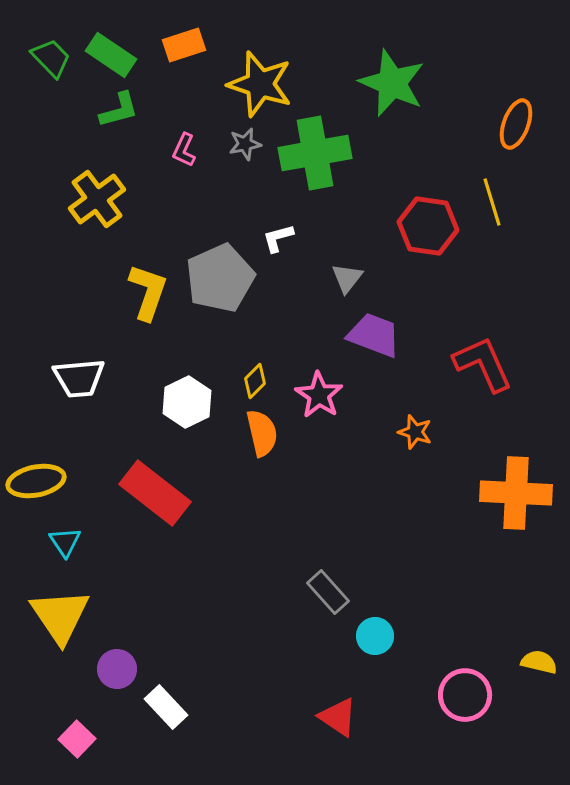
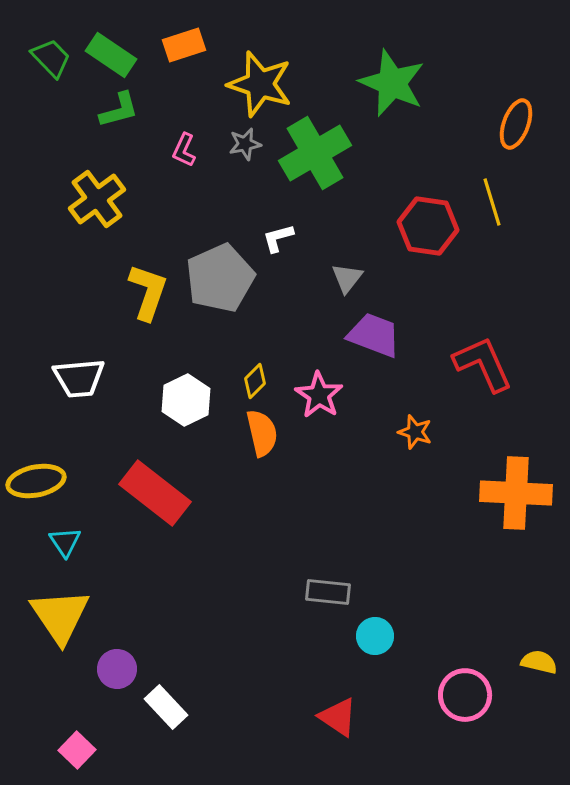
green cross: rotated 20 degrees counterclockwise
white hexagon: moved 1 px left, 2 px up
gray rectangle: rotated 42 degrees counterclockwise
pink square: moved 11 px down
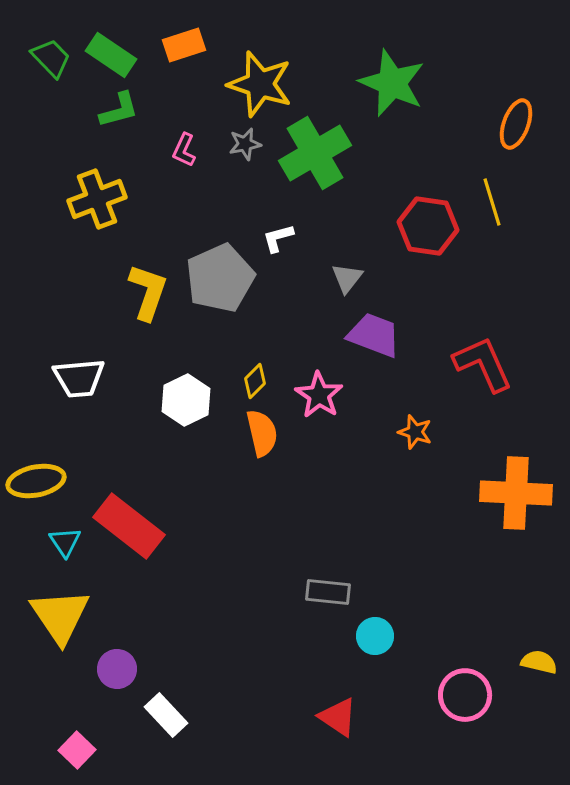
yellow cross: rotated 16 degrees clockwise
red rectangle: moved 26 px left, 33 px down
white rectangle: moved 8 px down
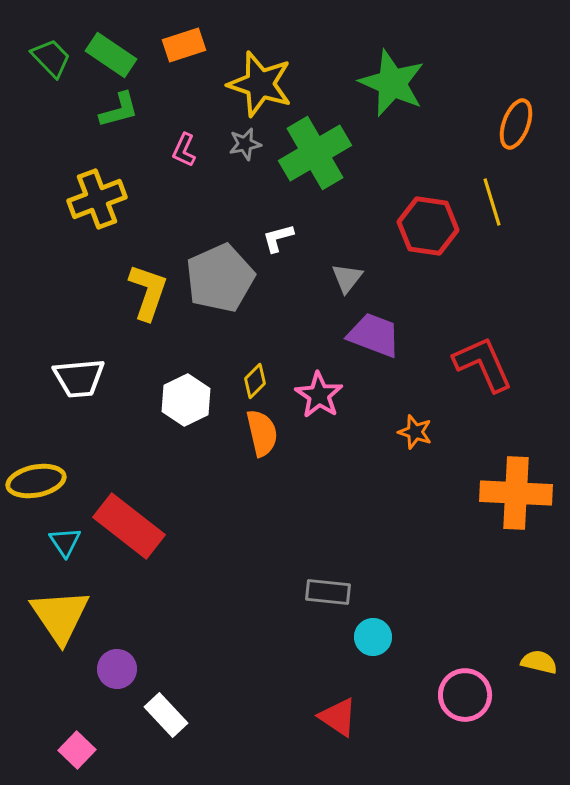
cyan circle: moved 2 px left, 1 px down
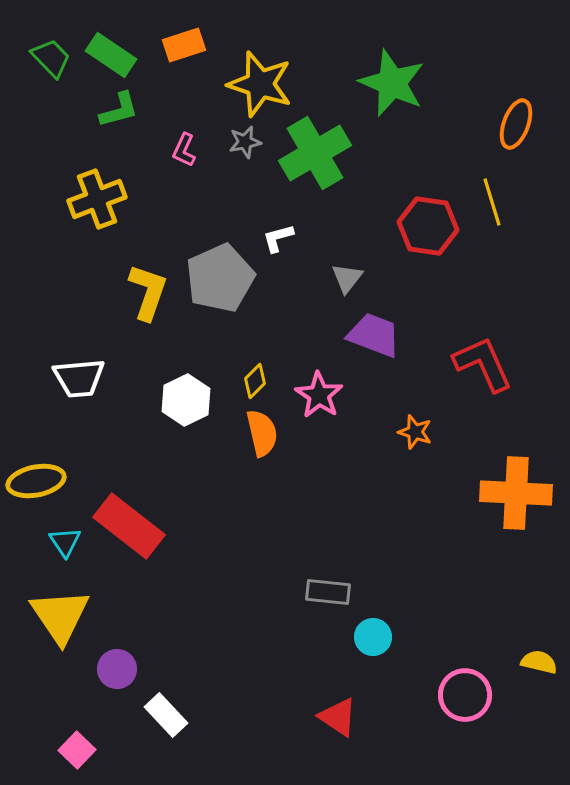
gray star: moved 2 px up
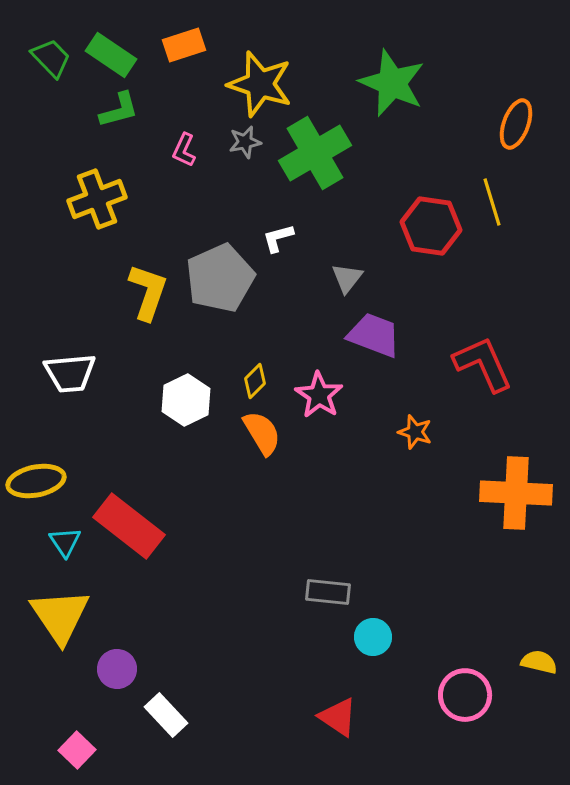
red hexagon: moved 3 px right
white trapezoid: moved 9 px left, 5 px up
orange semicircle: rotated 18 degrees counterclockwise
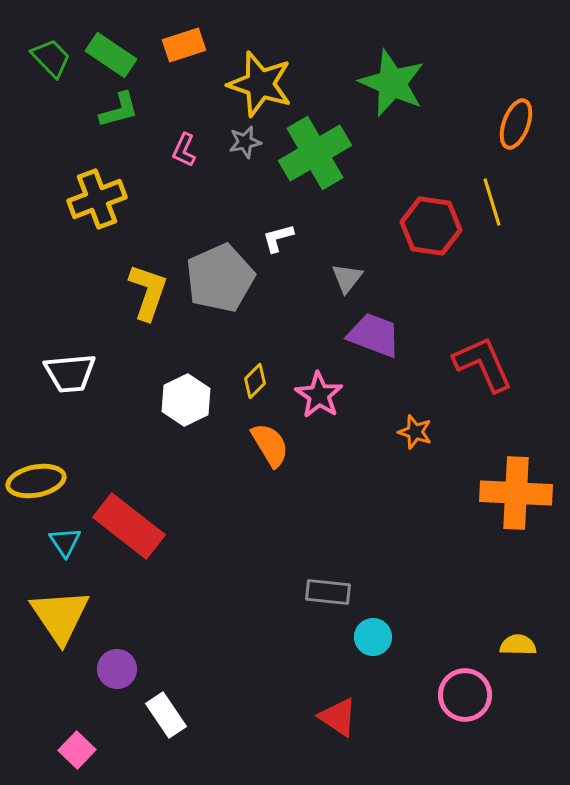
orange semicircle: moved 8 px right, 12 px down
yellow semicircle: moved 21 px left, 17 px up; rotated 12 degrees counterclockwise
white rectangle: rotated 9 degrees clockwise
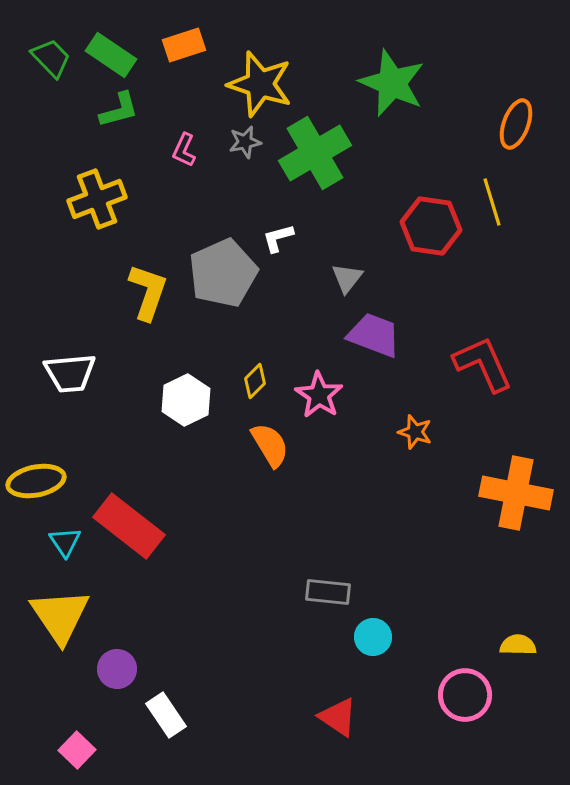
gray pentagon: moved 3 px right, 5 px up
orange cross: rotated 8 degrees clockwise
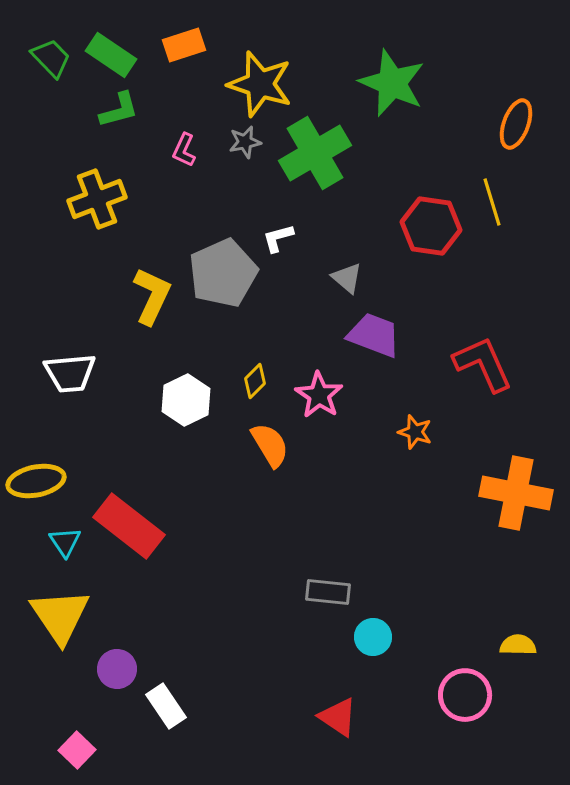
gray triangle: rotated 28 degrees counterclockwise
yellow L-shape: moved 4 px right, 4 px down; rotated 6 degrees clockwise
white rectangle: moved 9 px up
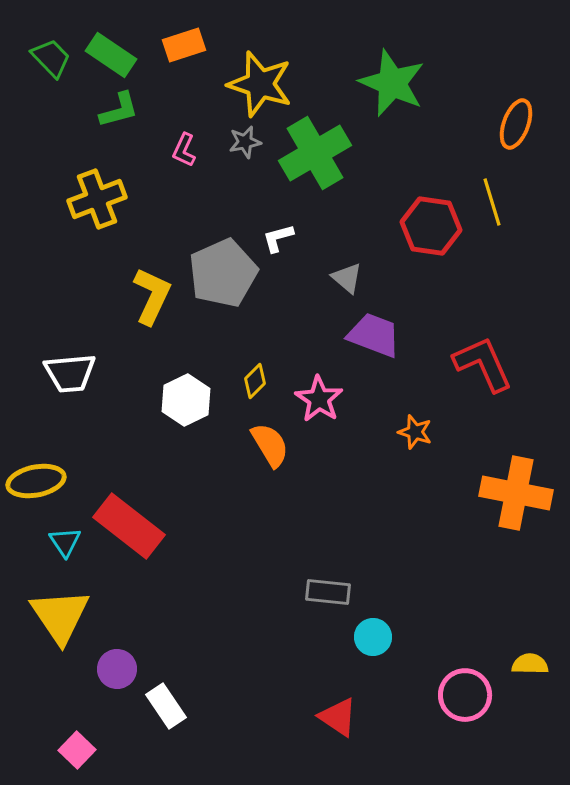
pink star: moved 4 px down
yellow semicircle: moved 12 px right, 19 px down
